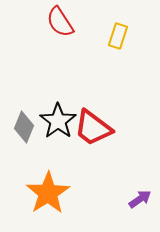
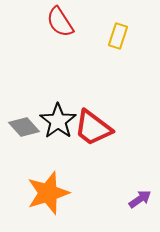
gray diamond: rotated 64 degrees counterclockwise
orange star: rotated 15 degrees clockwise
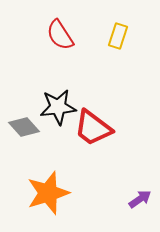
red semicircle: moved 13 px down
black star: moved 14 px up; rotated 30 degrees clockwise
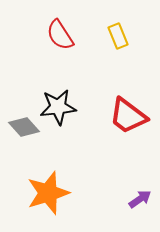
yellow rectangle: rotated 40 degrees counterclockwise
red trapezoid: moved 35 px right, 12 px up
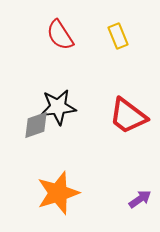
gray diamond: moved 12 px right, 2 px up; rotated 68 degrees counterclockwise
orange star: moved 10 px right
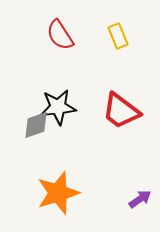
red trapezoid: moved 7 px left, 5 px up
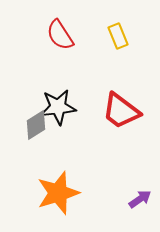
gray diamond: rotated 12 degrees counterclockwise
